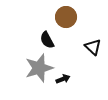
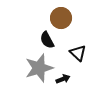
brown circle: moved 5 px left, 1 px down
black triangle: moved 15 px left, 6 px down
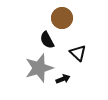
brown circle: moved 1 px right
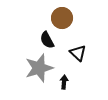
black arrow: moved 1 px right, 3 px down; rotated 64 degrees counterclockwise
